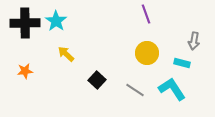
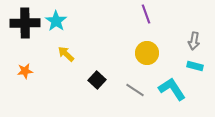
cyan rectangle: moved 13 px right, 3 px down
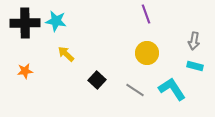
cyan star: rotated 25 degrees counterclockwise
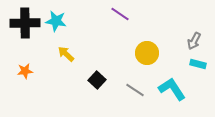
purple line: moved 26 px left; rotated 36 degrees counterclockwise
gray arrow: rotated 18 degrees clockwise
cyan rectangle: moved 3 px right, 2 px up
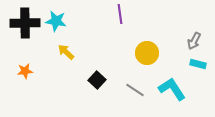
purple line: rotated 48 degrees clockwise
yellow arrow: moved 2 px up
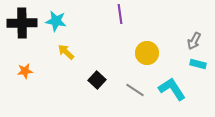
black cross: moved 3 px left
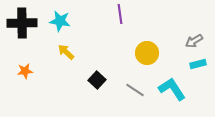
cyan star: moved 4 px right
gray arrow: rotated 30 degrees clockwise
cyan rectangle: rotated 28 degrees counterclockwise
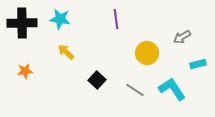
purple line: moved 4 px left, 5 px down
cyan star: moved 2 px up
gray arrow: moved 12 px left, 4 px up
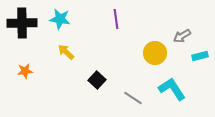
gray arrow: moved 1 px up
yellow circle: moved 8 px right
cyan rectangle: moved 2 px right, 8 px up
gray line: moved 2 px left, 8 px down
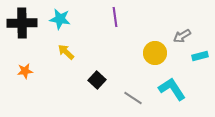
purple line: moved 1 px left, 2 px up
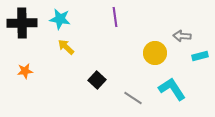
gray arrow: rotated 36 degrees clockwise
yellow arrow: moved 5 px up
